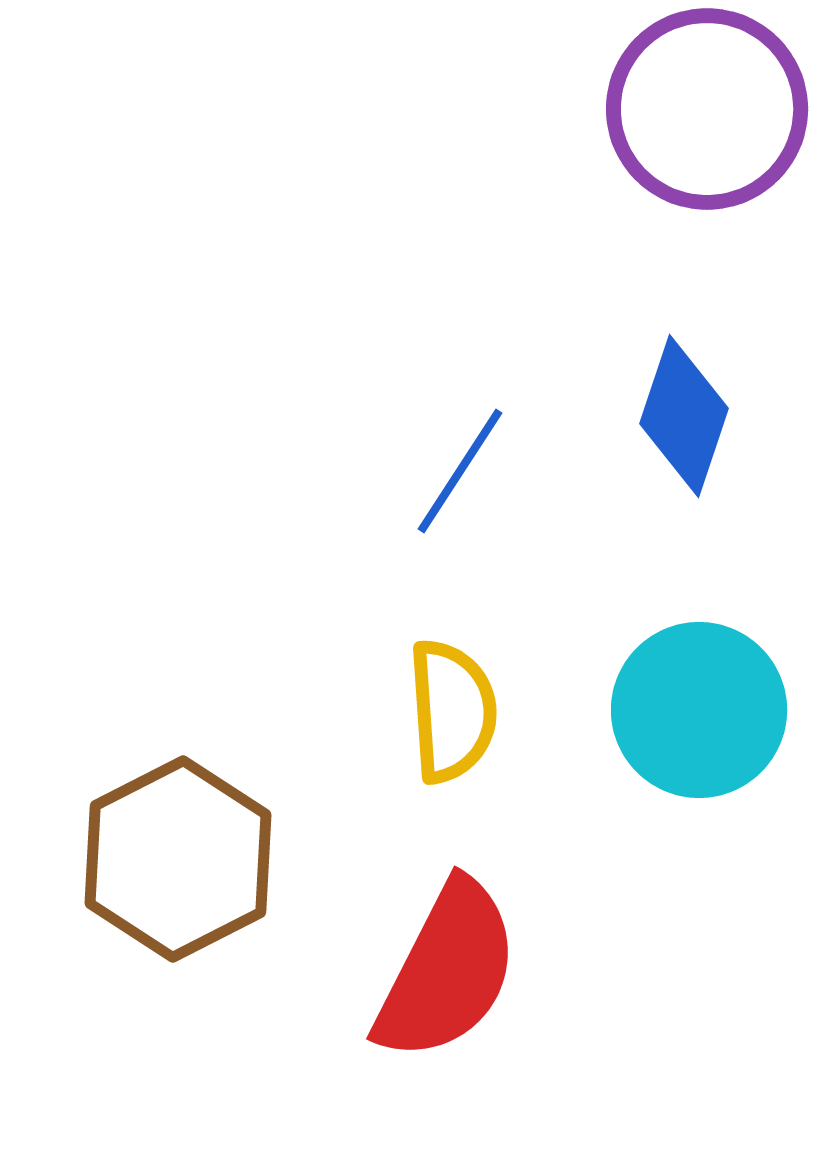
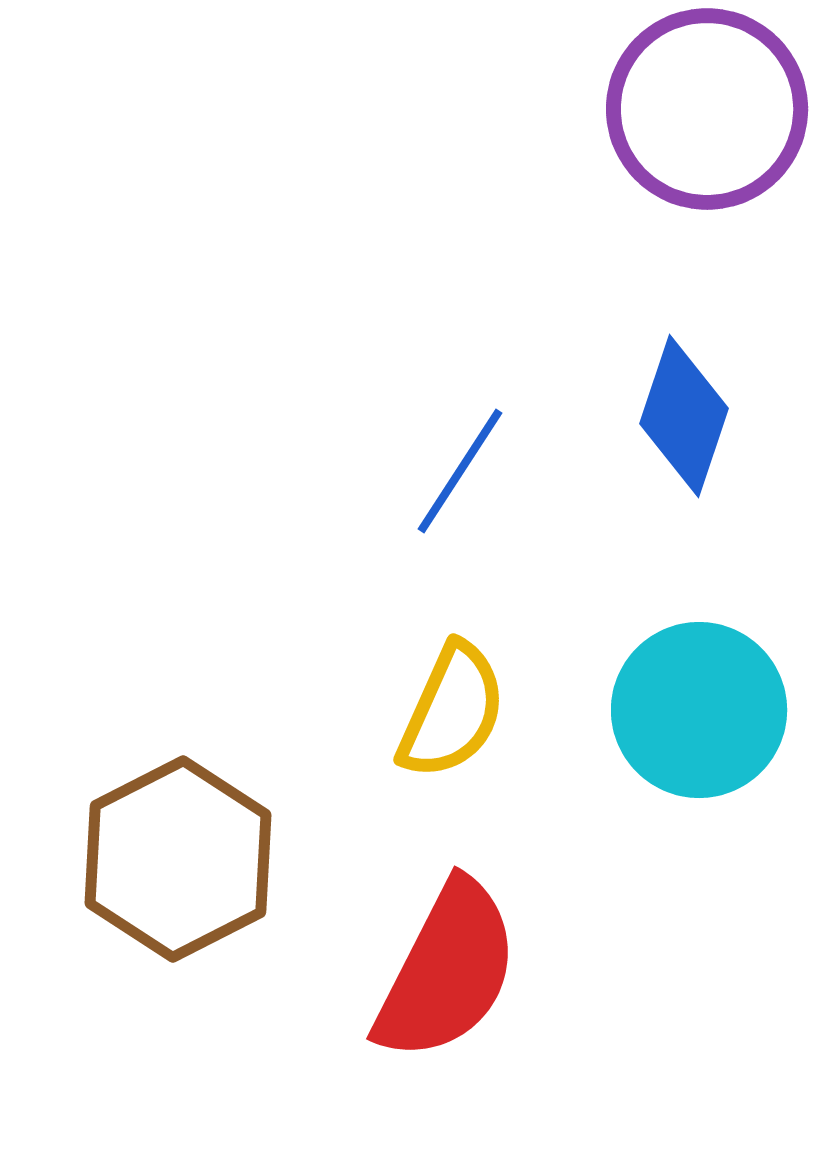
yellow semicircle: rotated 28 degrees clockwise
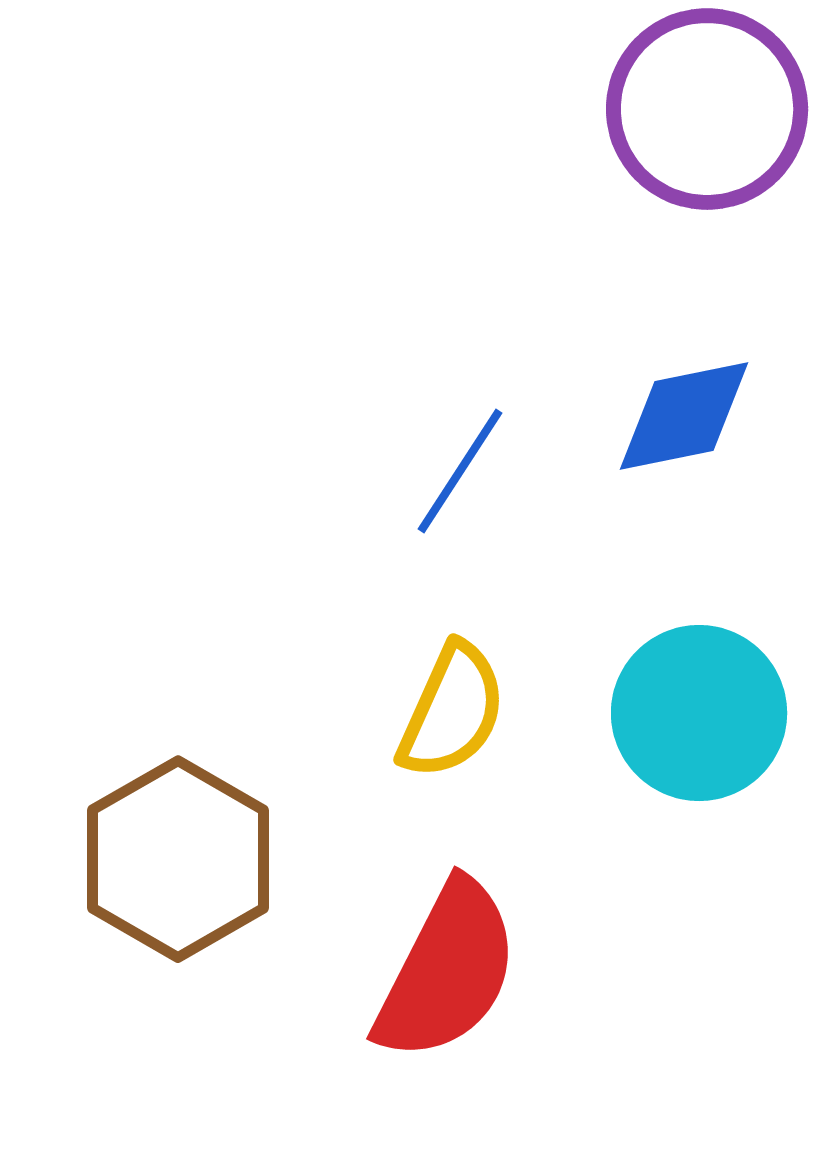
blue diamond: rotated 60 degrees clockwise
cyan circle: moved 3 px down
brown hexagon: rotated 3 degrees counterclockwise
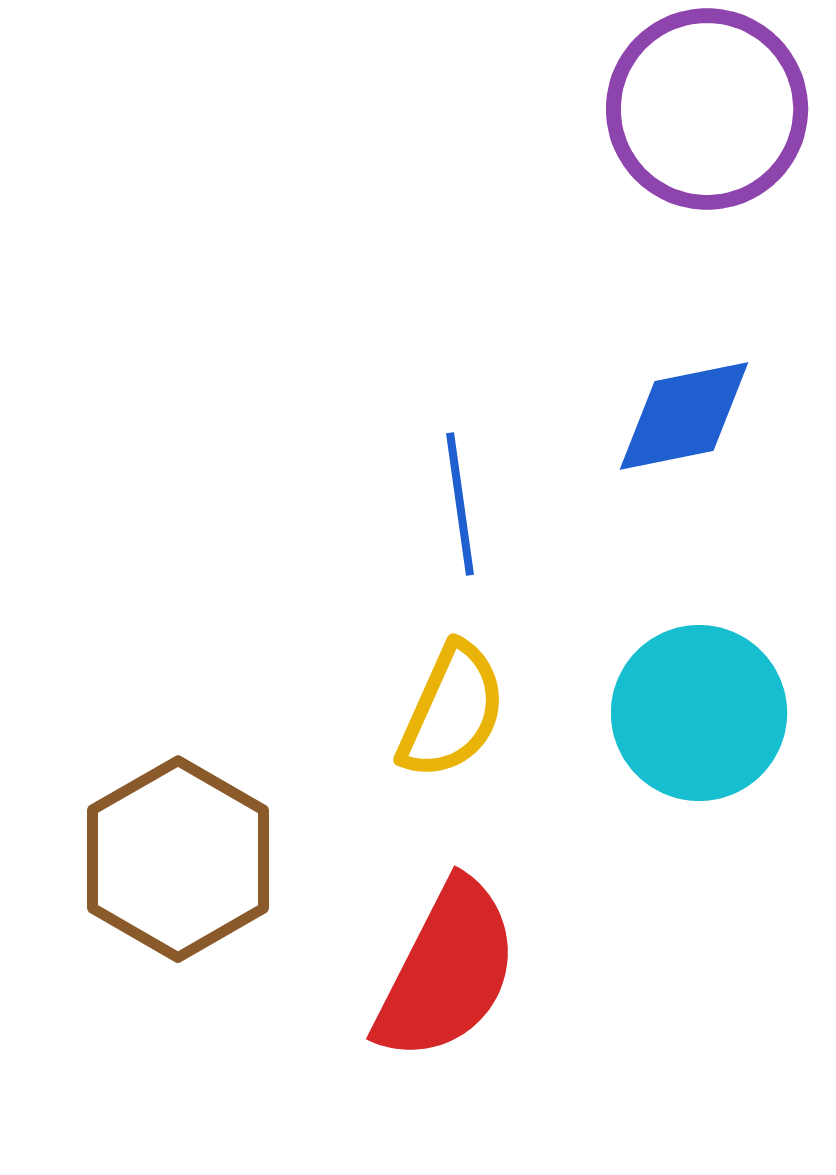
blue line: moved 33 px down; rotated 41 degrees counterclockwise
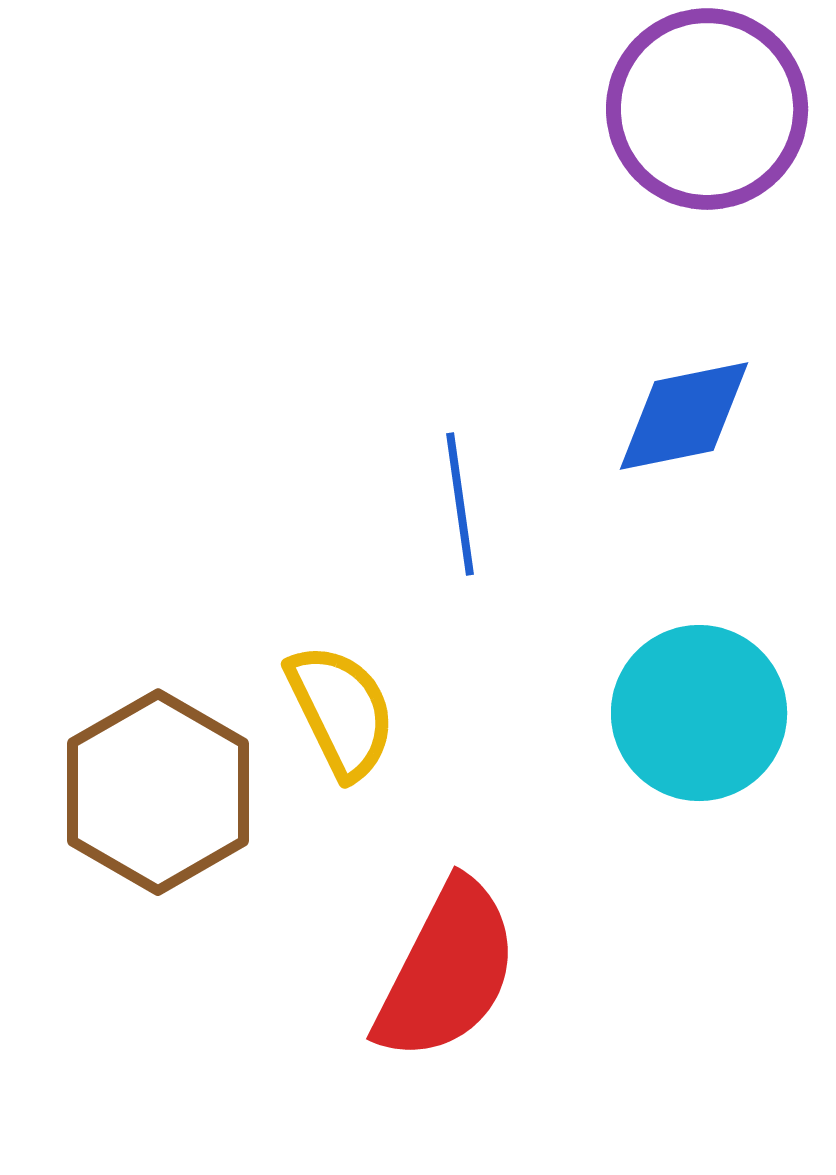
yellow semicircle: moved 111 px left; rotated 50 degrees counterclockwise
brown hexagon: moved 20 px left, 67 px up
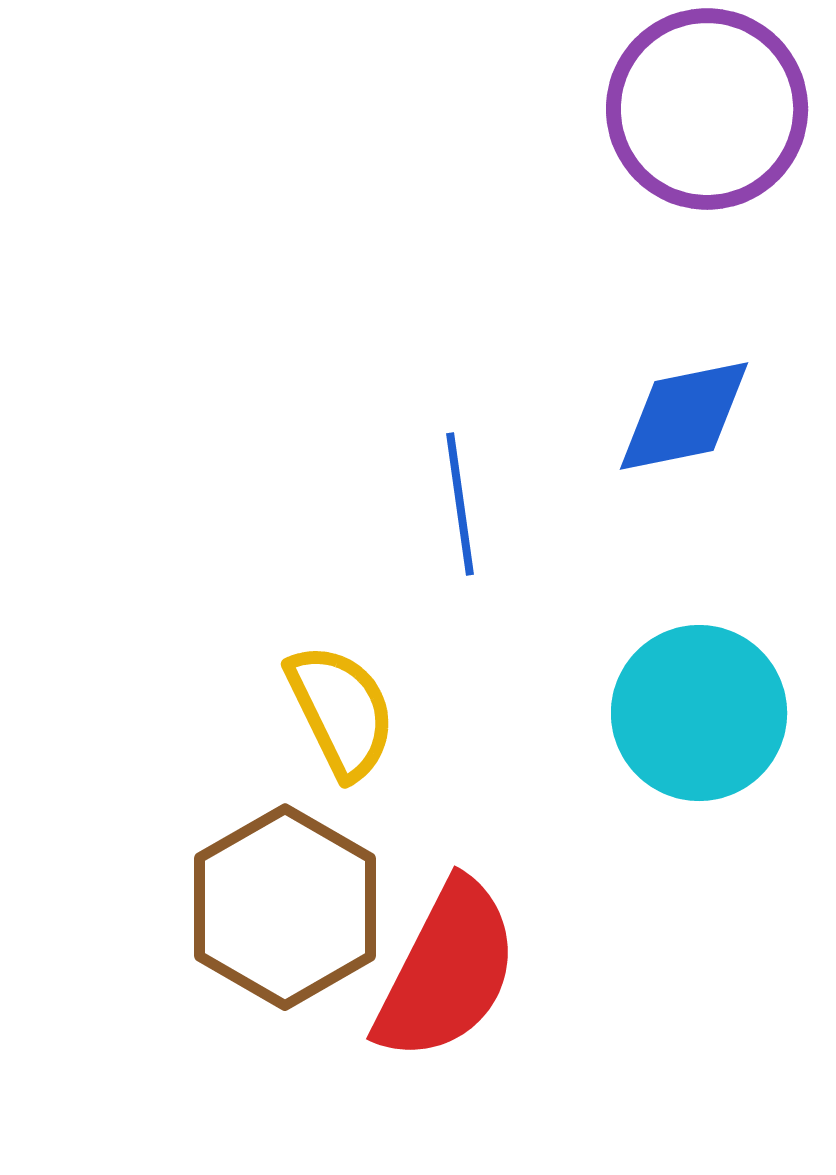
brown hexagon: moved 127 px right, 115 px down
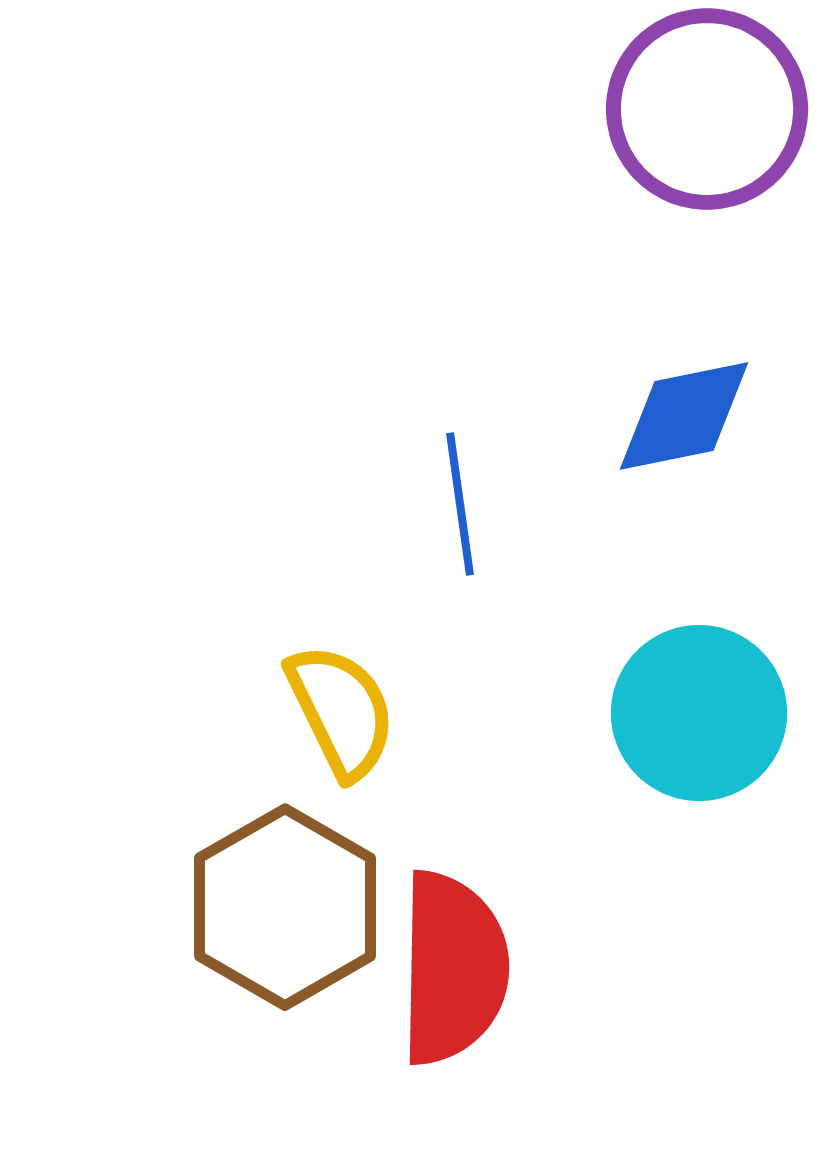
red semicircle: moved 6 px right, 3 px up; rotated 26 degrees counterclockwise
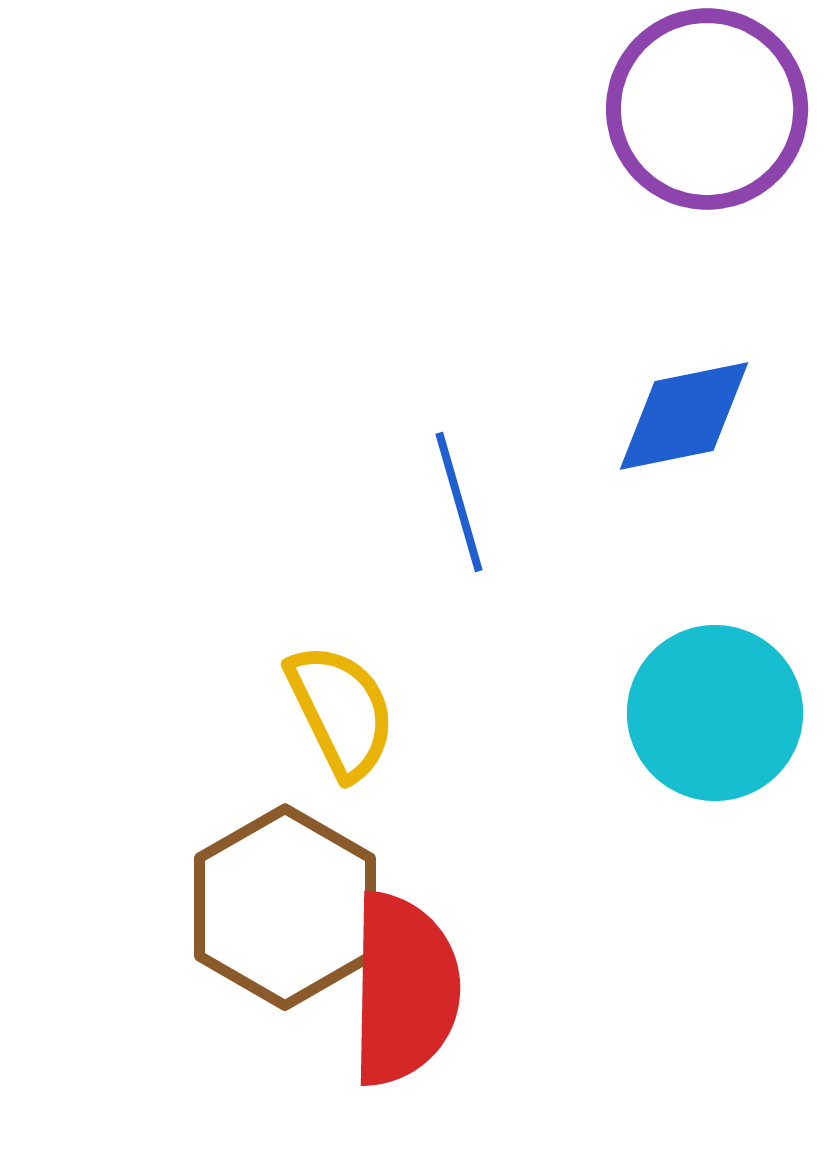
blue line: moved 1 px left, 2 px up; rotated 8 degrees counterclockwise
cyan circle: moved 16 px right
red semicircle: moved 49 px left, 21 px down
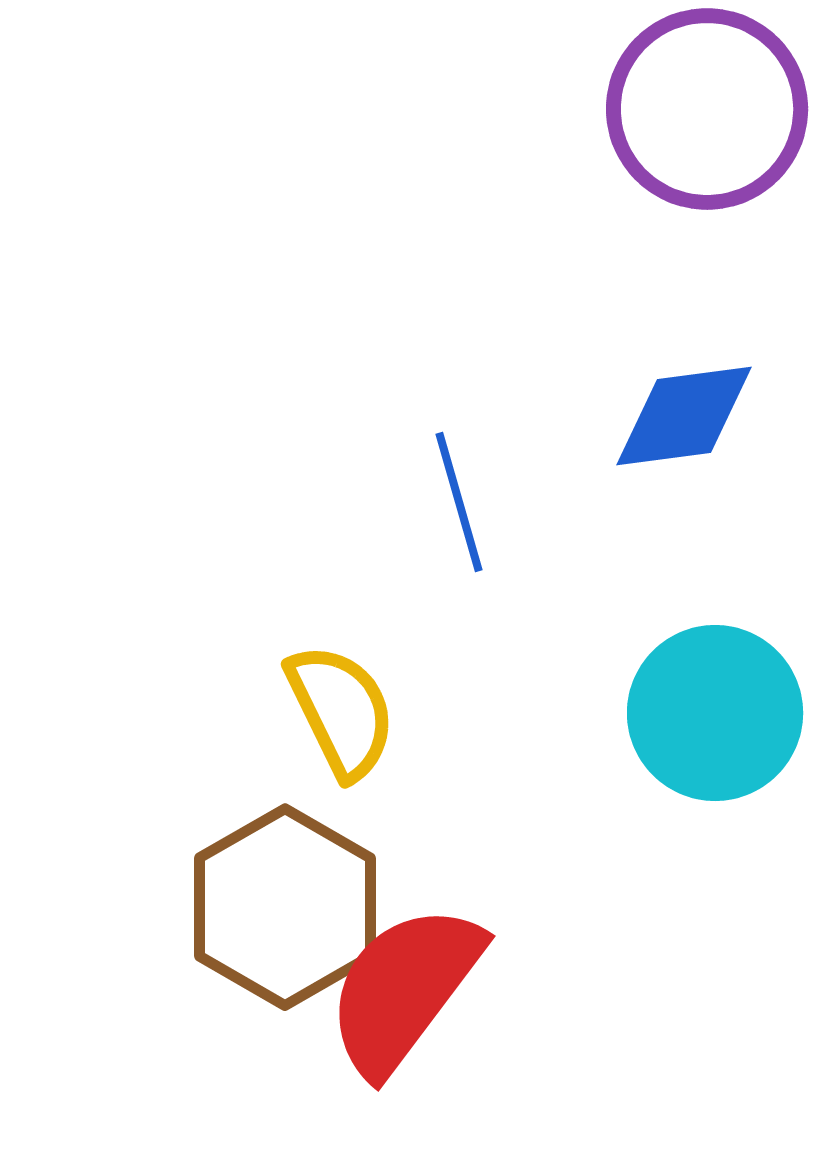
blue diamond: rotated 4 degrees clockwise
red semicircle: rotated 144 degrees counterclockwise
